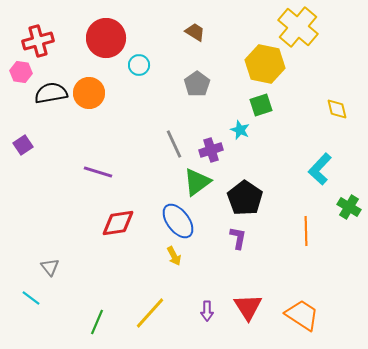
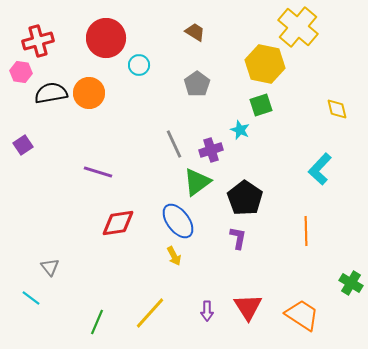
green cross: moved 2 px right, 76 px down
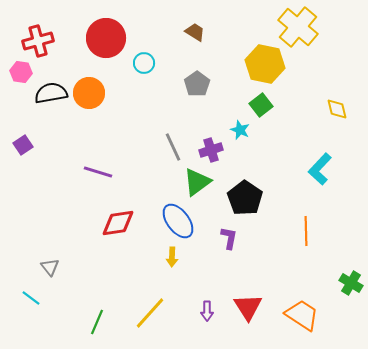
cyan circle: moved 5 px right, 2 px up
green square: rotated 20 degrees counterclockwise
gray line: moved 1 px left, 3 px down
purple L-shape: moved 9 px left
yellow arrow: moved 2 px left, 1 px down; rotated 30 degrees clockwise
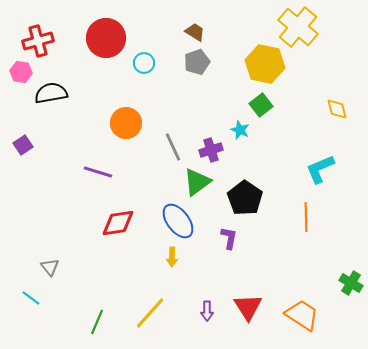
gray pentagon: moved 22 px up; rotated 15 degrees clockwise
orange circle: moved 37 px right, 30 px down
cyan L-shape: rotated 24 degrees clockwise
orange line: moved 14 px up
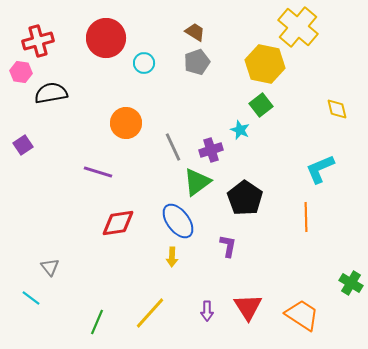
purple L-shape: moved 1 px left, 8 px down
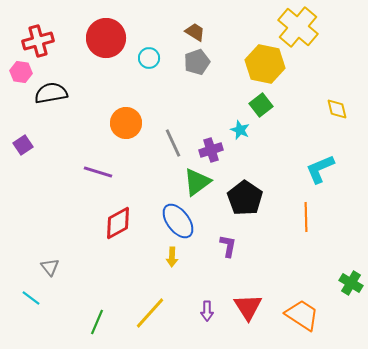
cyan circle: moved 5 px right, 5 px up
gray line: moved 4 px up
red diamond: rotated 20 degrees counterclockwise
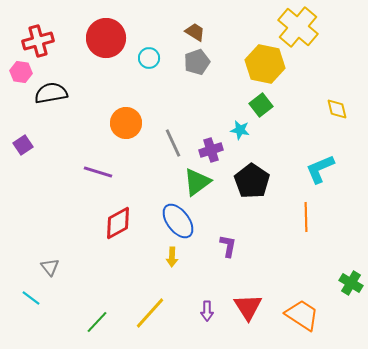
cyan star: rotated 12 degrees counterclockwise
black pentagon: moved 7 px right, 17 px up
green line: rotated 20 degrees clockwise
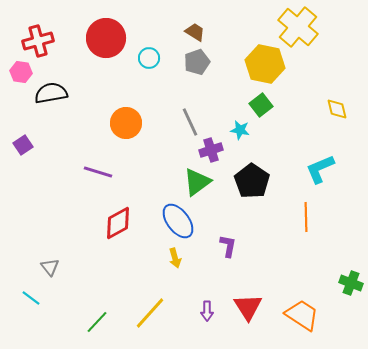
gray line: moved 17 px right, 21 px up
yellow arrow: moved 3 px right, 1 px down; rotated 18 degrees counterclockwise
green cross: rotated 10 degrees counterclockwise
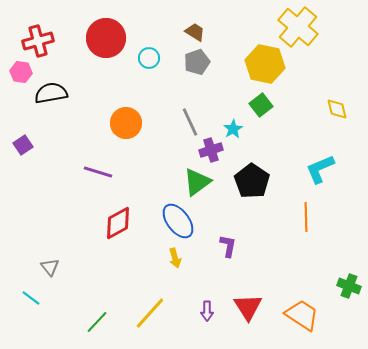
cyan star: moved 7 px left, 1 px up; rotated 30 degrees clockwise
green cross: moved 2 px left, 3 px down
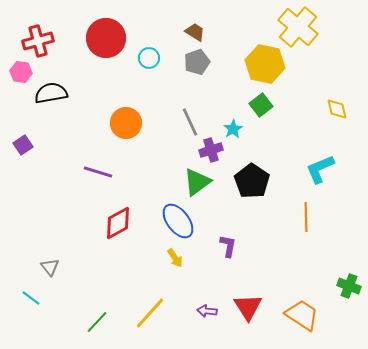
yellow arrow: rotated 18 degrees counterclockwise
purple arrow: rotated 96 degrees clockwise
